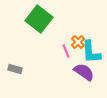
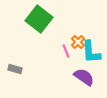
purple semicircle: moved 5 px down
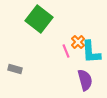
purple semicircle: moved 1 px right, 3 px down; rotated 40 degrees clockwise
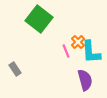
gray rectangle: rotated 40 degrees clockwise
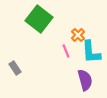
orange cross: moved 7 px up
gray rectangle: moved 1 px up
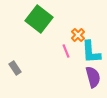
purple semicircle: moved 8 px right, 3 px up
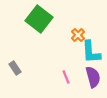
pink line: moved 26 px down
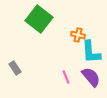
orange cross: rotated 32 degrees counterclockwise
purple semicircle: moved 2 px left; rotated 25 degrees counterclockwise
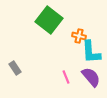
green square: moved 10 px right, 1 px down
orange cross: moved 1 px right, 1 px down
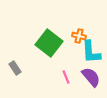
green square: moved 23 px down
